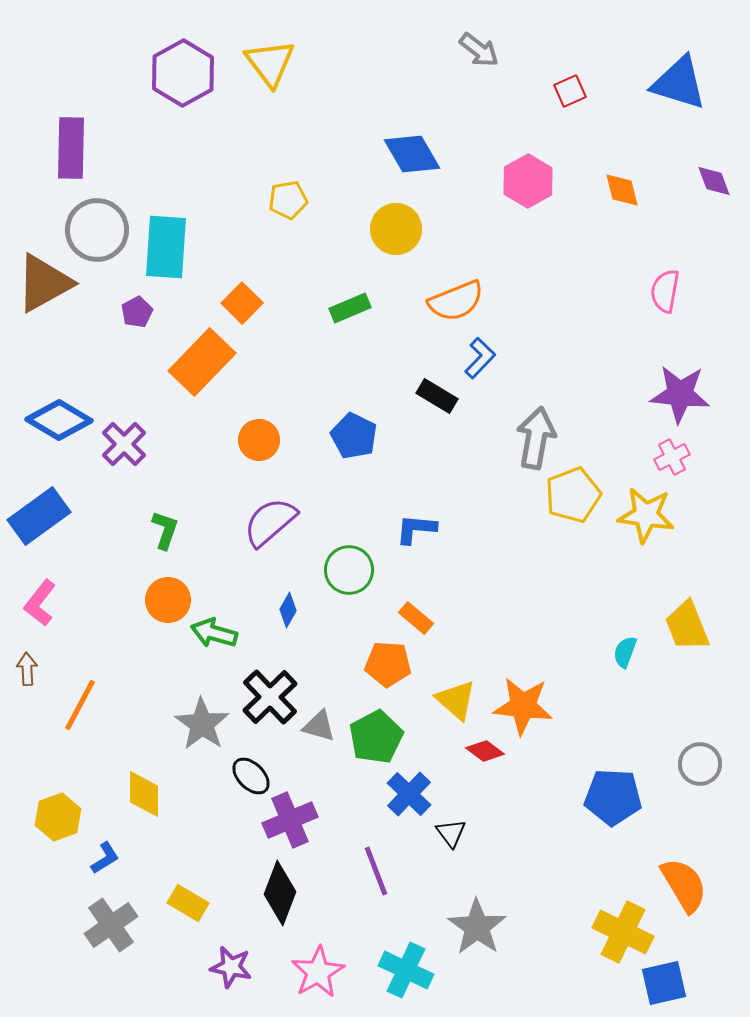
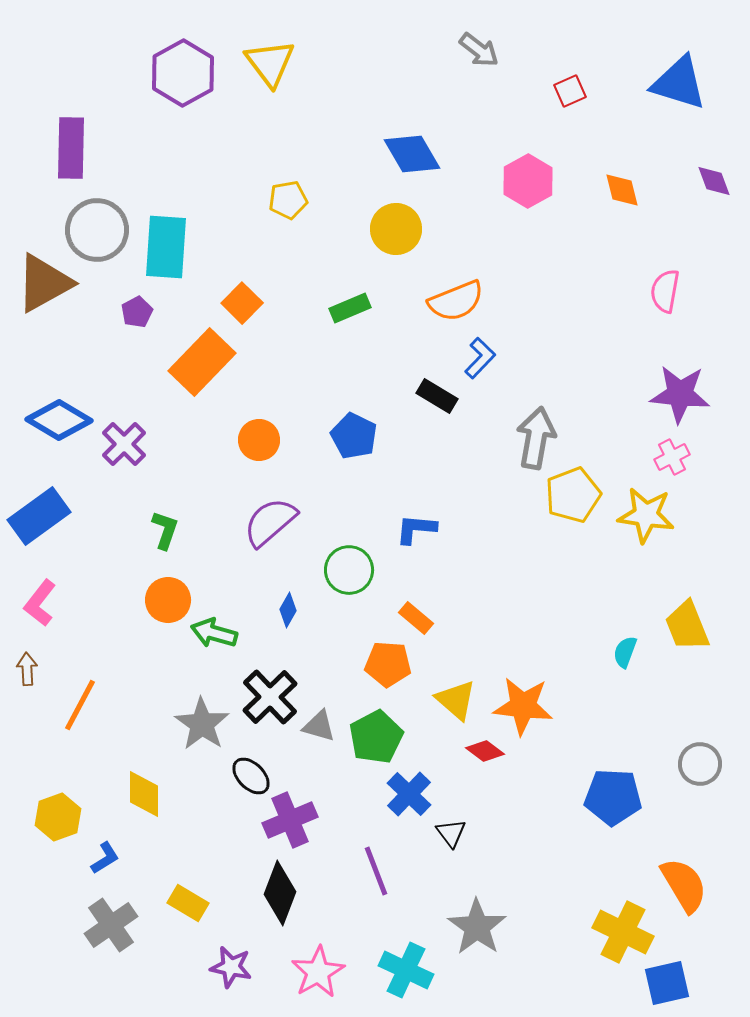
blue square at (664, 983): moved 3 px right
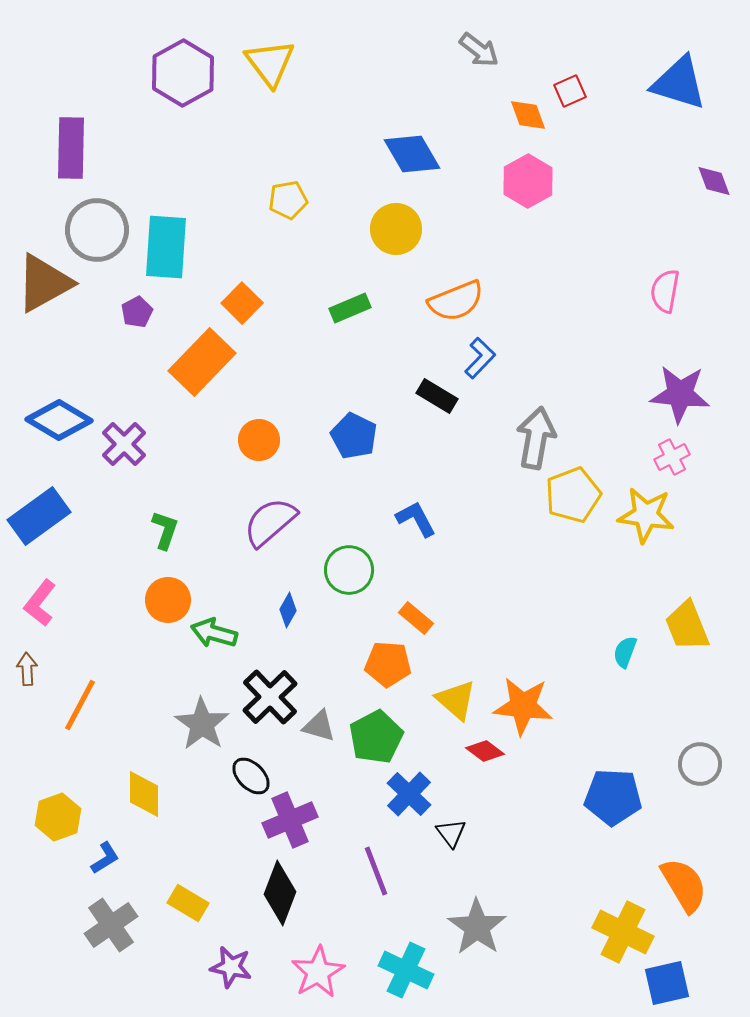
orange diamond at (622, 190): moved 94 px left, 75 px up; rotated 6 degrees counterclockwise
blue L-shape at (416, 529): moved 10 px up; rotated 57 degrees clockwise
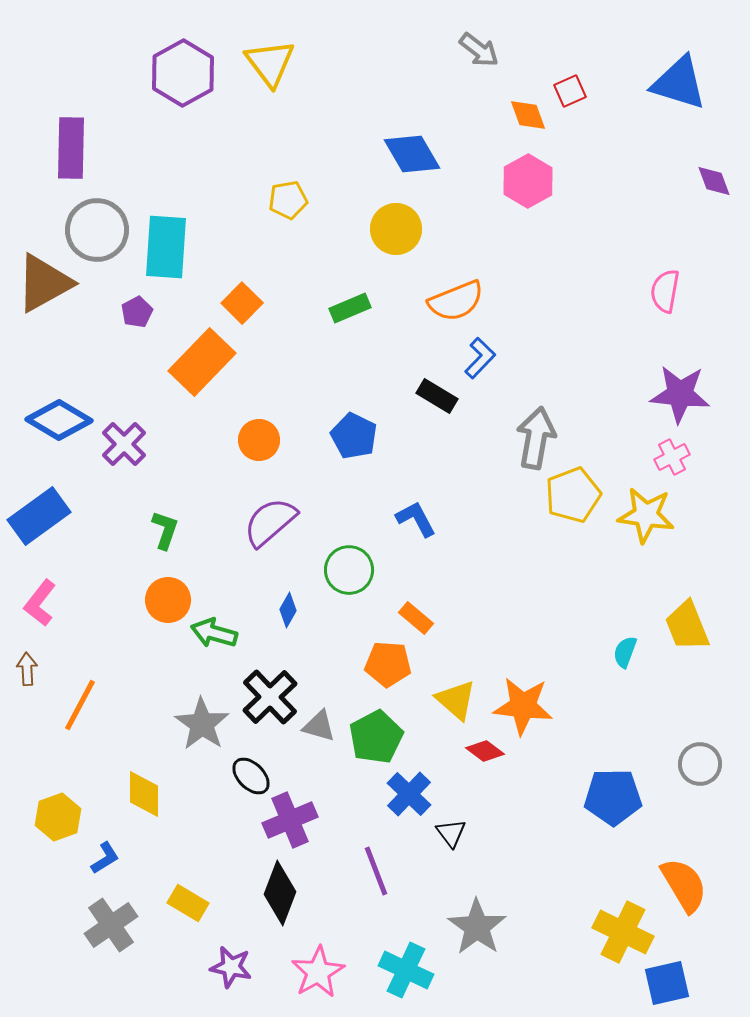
blue pentagon at (613, 797): rotated 4 degrees counterclockwise
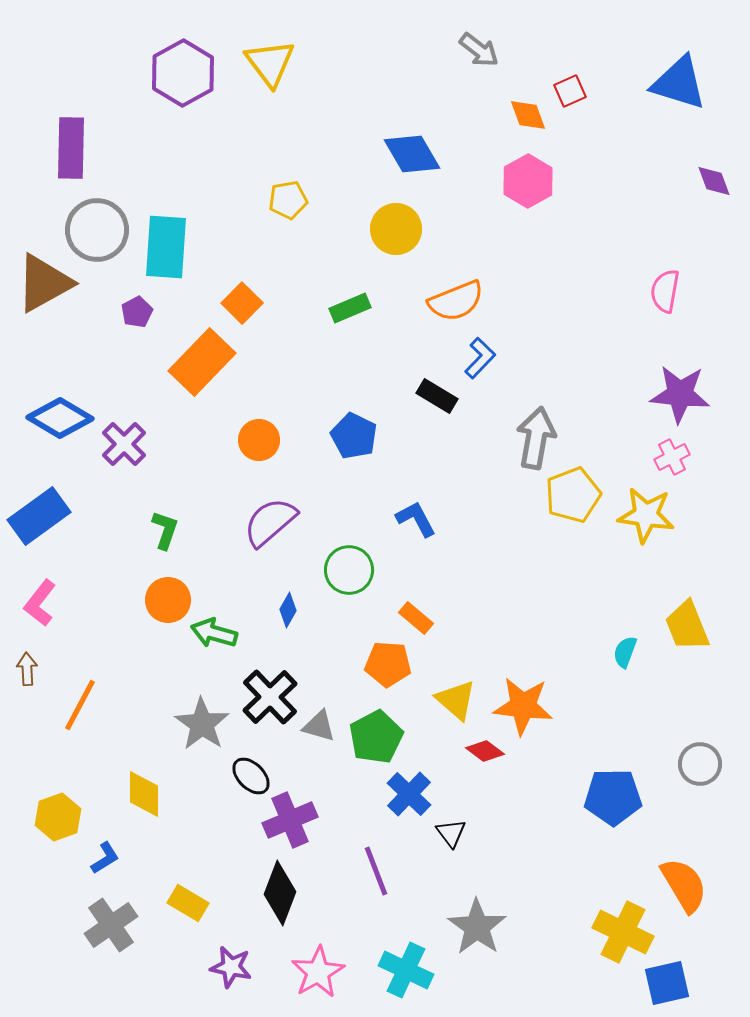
blue diamond at (59, 420): moved 1 px right, 2 px up
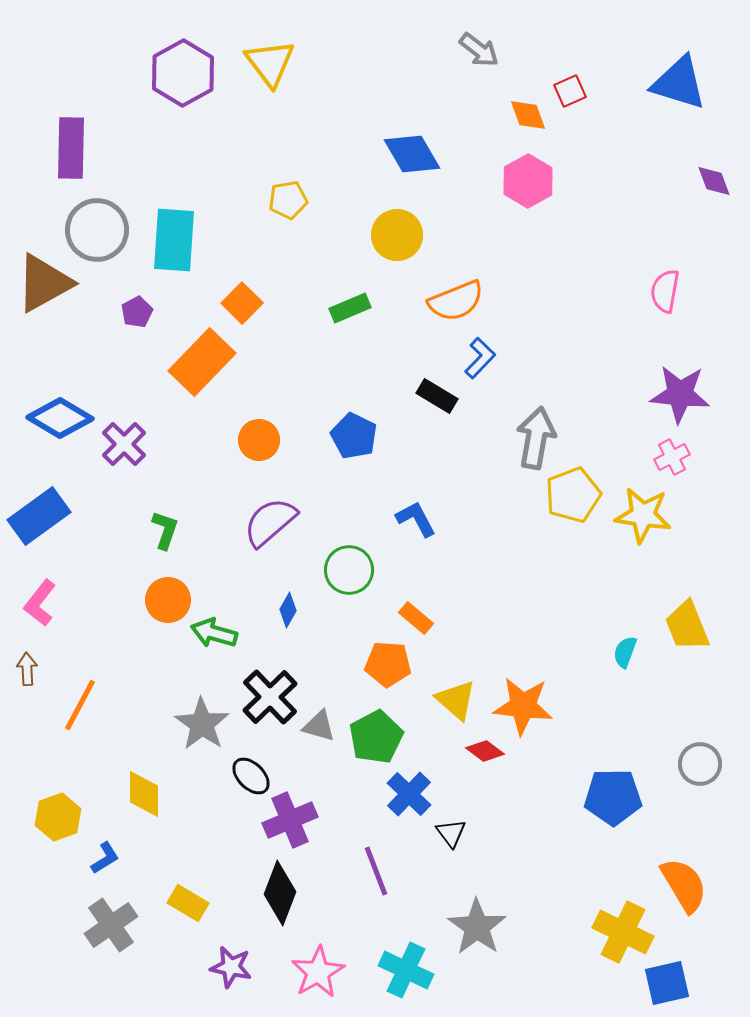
yellow circle at (396, 229): moved 1 px right, 6 px down
cyan rectangle at (166, 247): moved 8 px right, 7 px up
yellow star at (646, 515): moved 3 px left
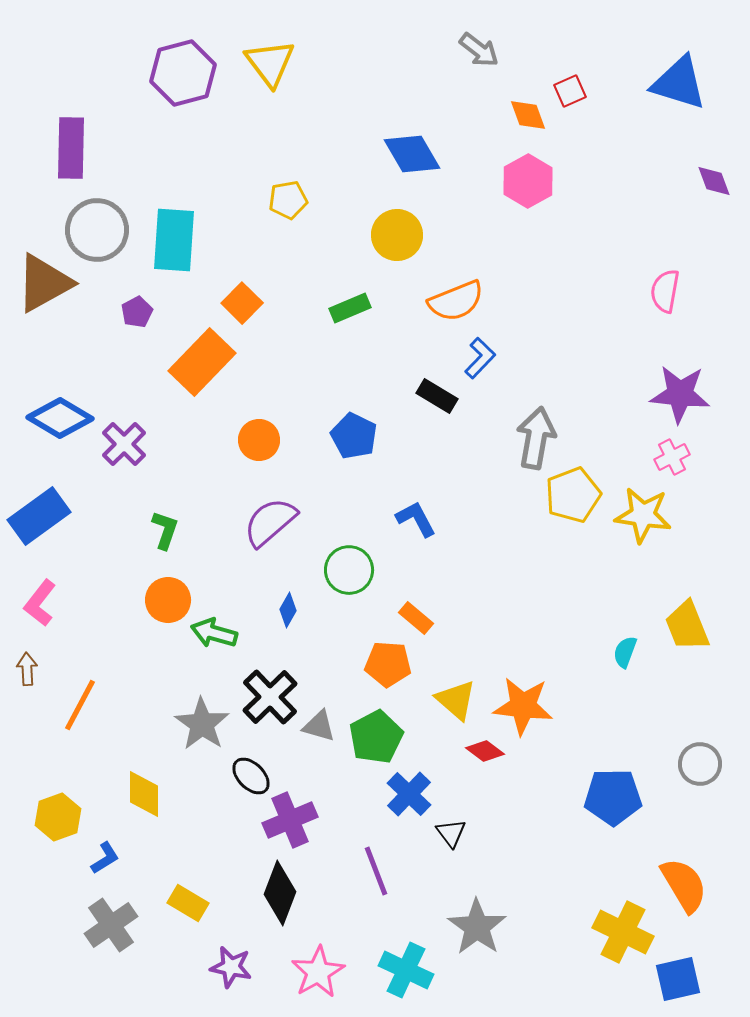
purple hexagon at (183, 73): rotated 14 degrees clockwise
blue square at (667, 983): moved 11 px right, 4 px up
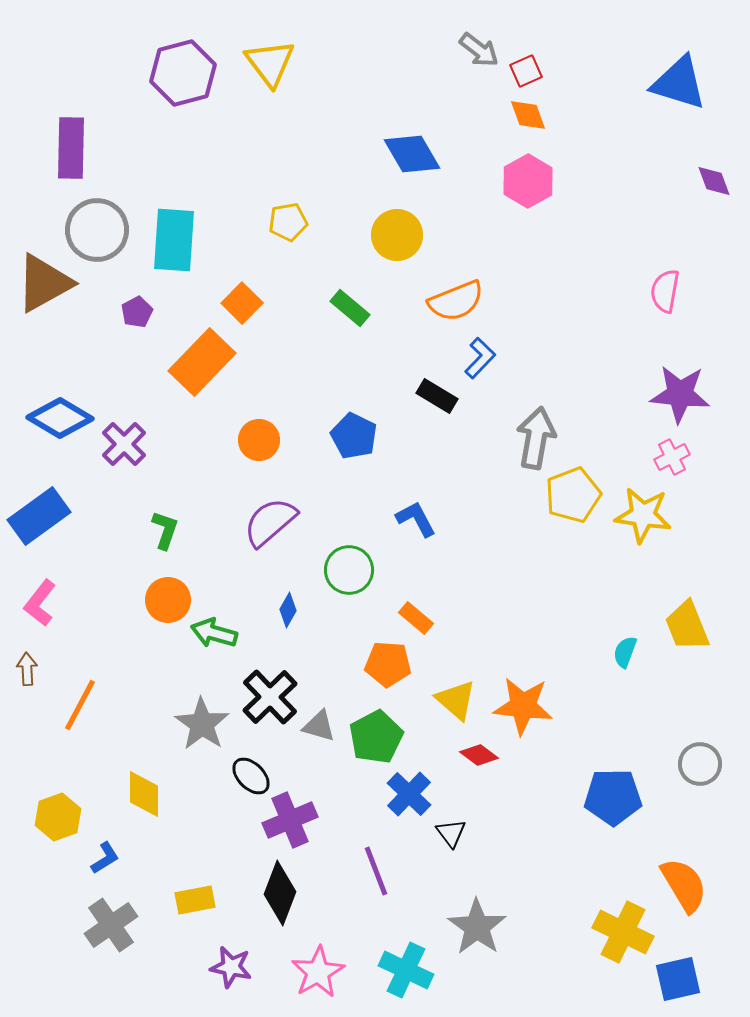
red square at (570, 91): moved 44 px left, 20 px up
yellow pentagon at (288, 200): moved 22 px down
green rectangle at (350, 308): rotated 63 degrees clockwise
red diamond at (485, 751): moved 6 px left, 4 px down
yellow rectangle at (188, 903): moved 7 px right, 3 px up; rotated 42 degrees counterclockwise
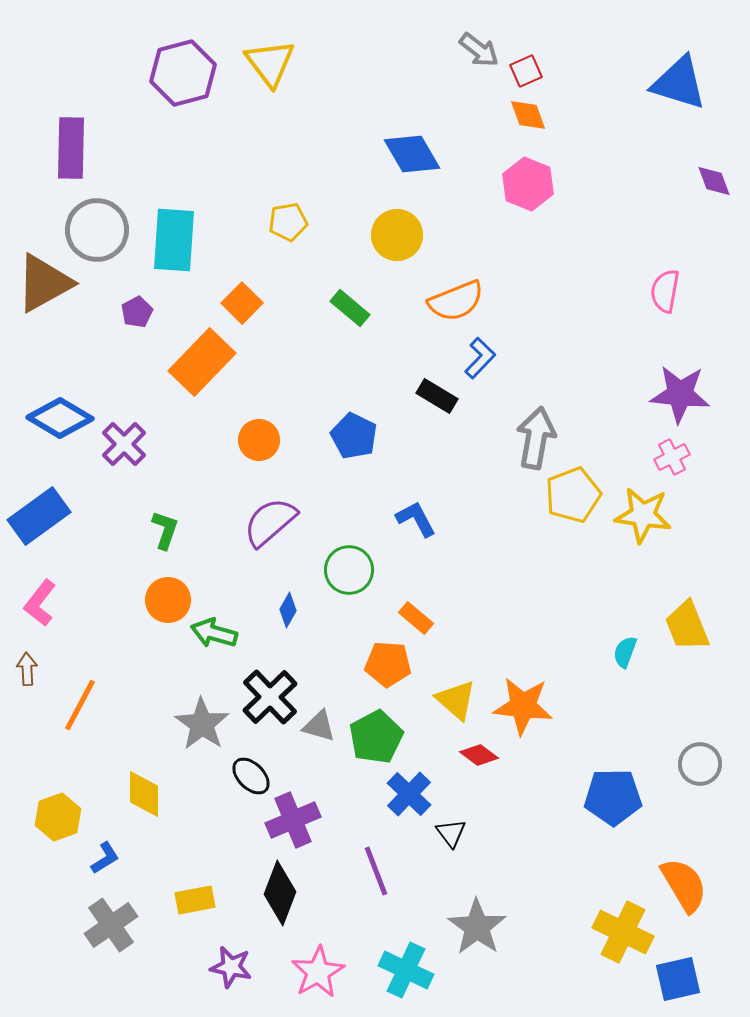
pink hexagon at (528, 181): moved 3 px down; rotated 9 degrees counterclockwise
purple cross at (290, 820): moved 3 px right
